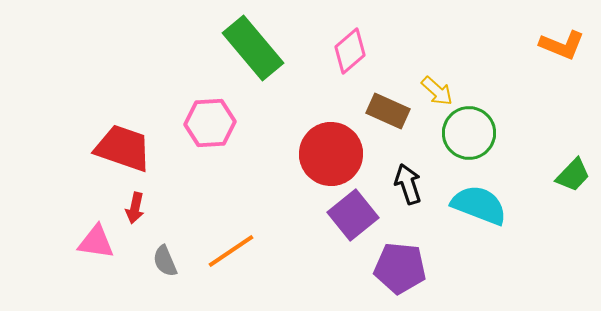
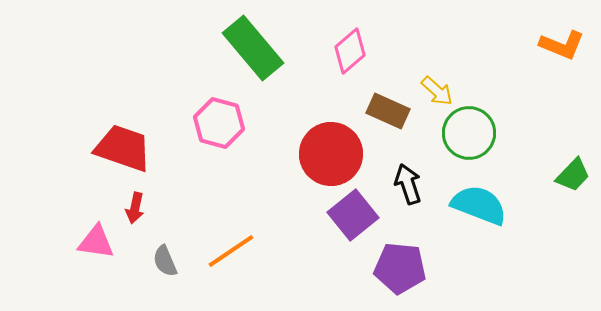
pink hexagon: moved 9 px right; rotated 18 degrees clockwise
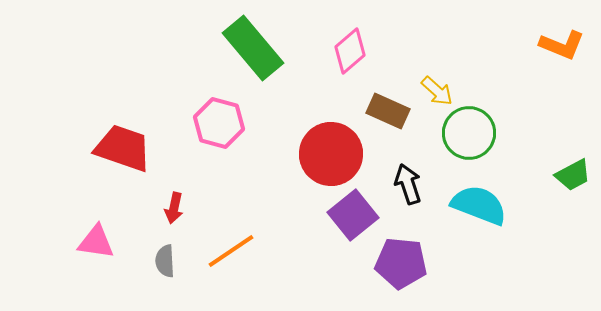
green trapezoid: rotated 18 degrees clockwise
red arrow: moved 39 px right
gray semicircle: rotated 20 degrees clockwise
purple pentagon: moved 1 px right, 5 px up
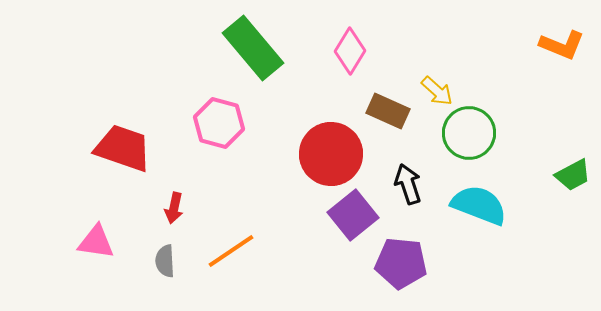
pink diamond: rotated 18 degrees counterclockwise
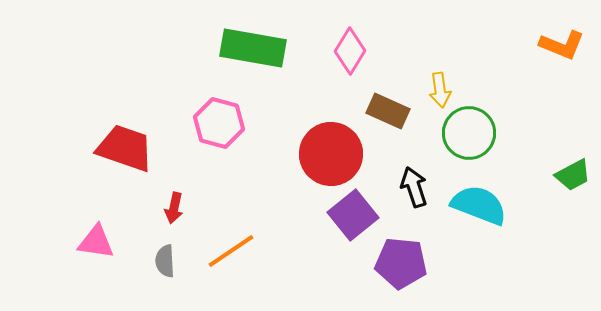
green rectangle: rotated 40 degrees counterclockwise
yellow arrow: moved 3 px right, 1 px up; rotated 40 degrees clockwise
red trapezoid: moved 2 px right
black arrow: moved 6 px right, 3 px down
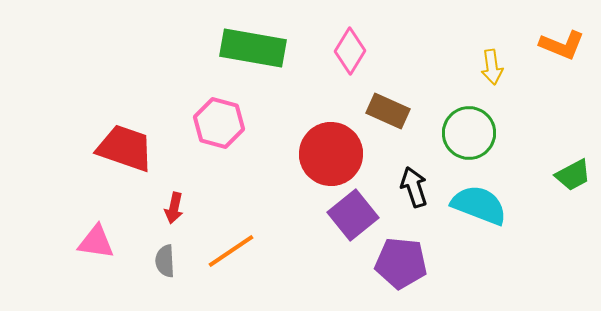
yellow arrow: moved 52 px right, 23 px up
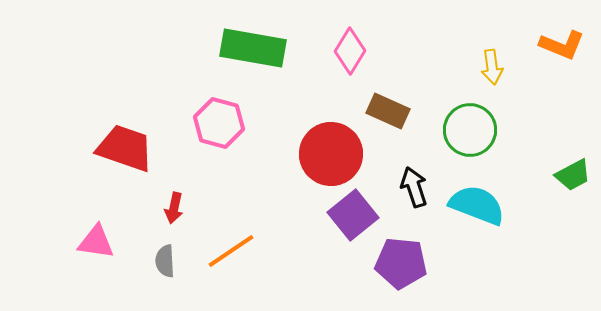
green circle: moved 1 px right, 3 px up
cyan semicircle: moved 2 px left
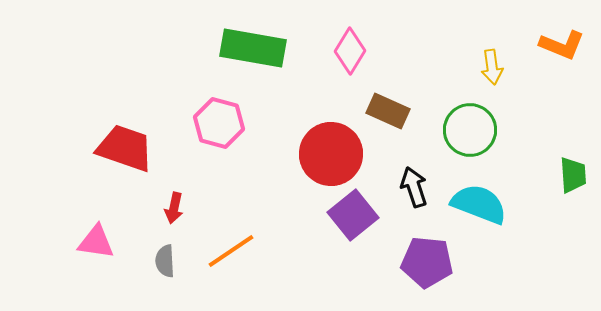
green trapezoid: rotated 66 degrees counterclockwise
cyan semicircle: moved 2 px right, 1 px up
purple pentagon: moved 26 px right, 1 px up
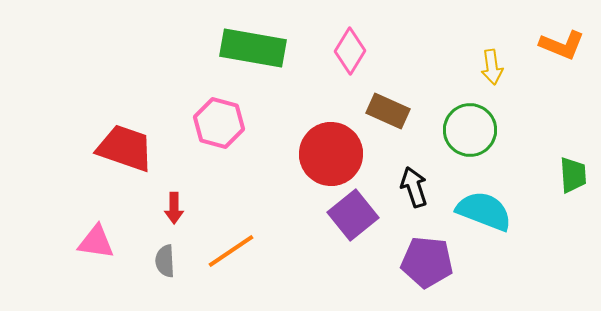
cyan semicircle: moved 5 px right, 7 px down
red arrow: rotated 12 degrees counterclockwise
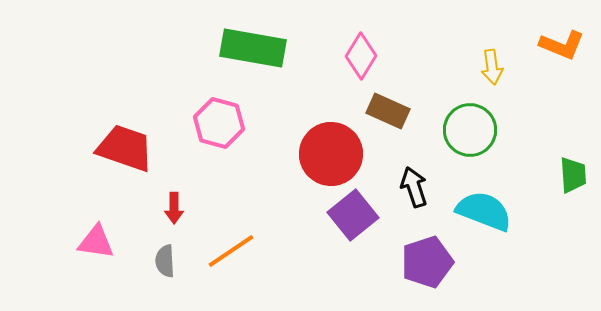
pink diamond: moved 11 px right, 5 px down
purple pentagon: rotated 24 degrees counterclockwise
